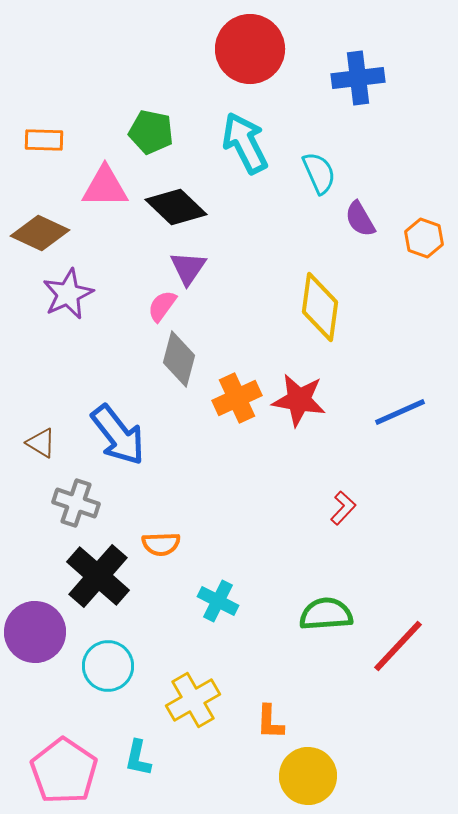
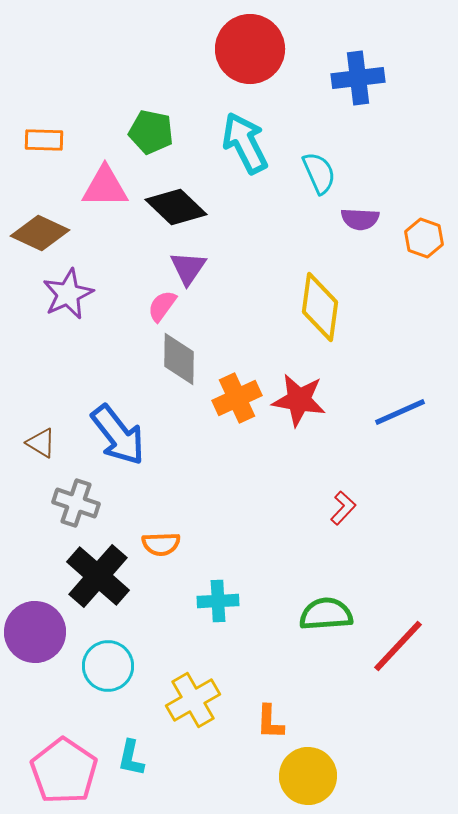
purple semicircle: rotated 57 degrees counterclockwise
gray diamond: rotated 14 degrees counterclockwise
cyan cross: rotated 30 degrees counterclockwise
cyan L-shape: moved 7 px left
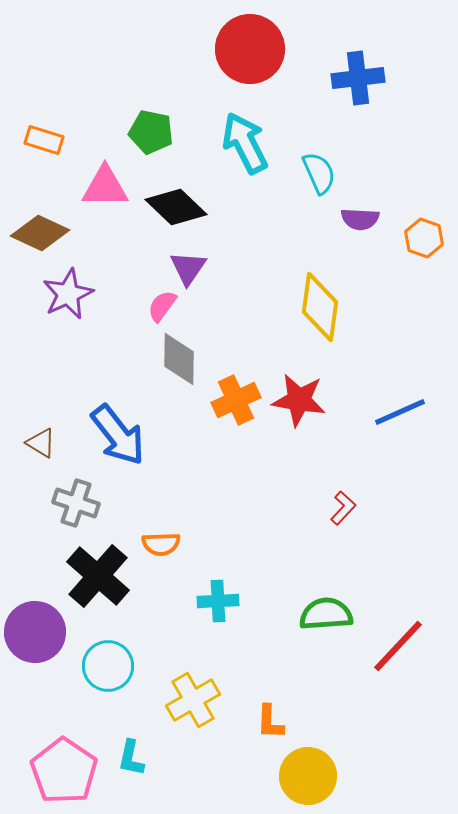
orange rectangle: rotated 15 degrees clockwise
orange cross: moved 1 px left, 2 px down
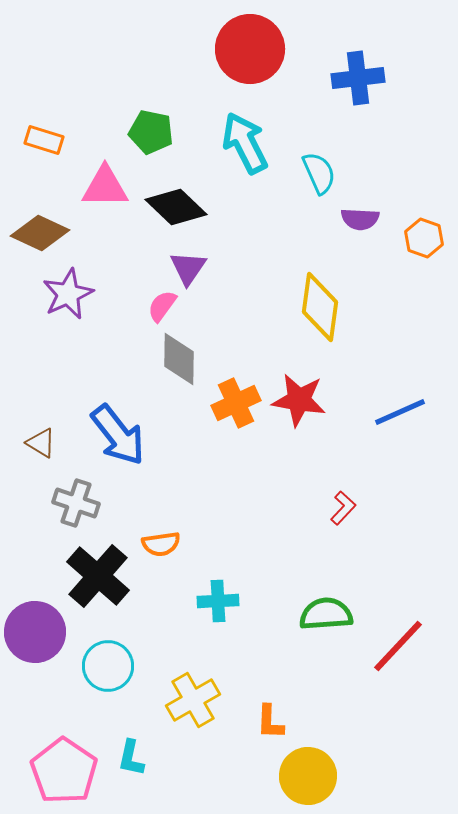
orange cross: moved 3 px down
orange semicircle: rotated 6 degrees counterclockwise
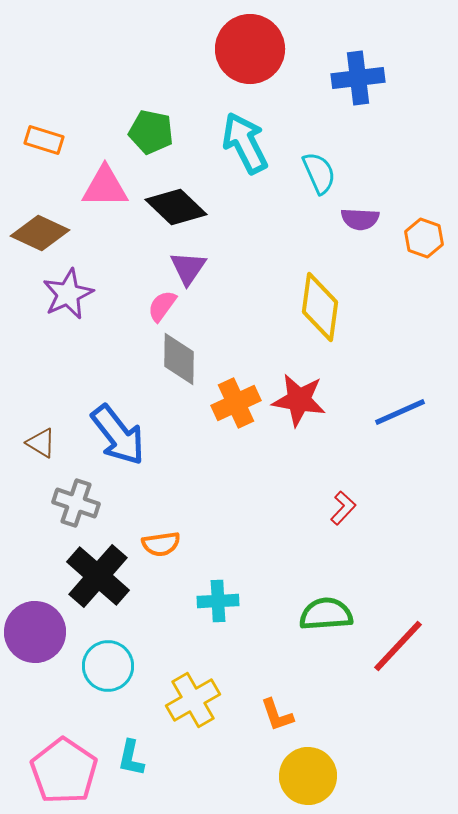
orange L-shape: moved 7 px right, 7 px up; rotated 21 degrees counterclockwise
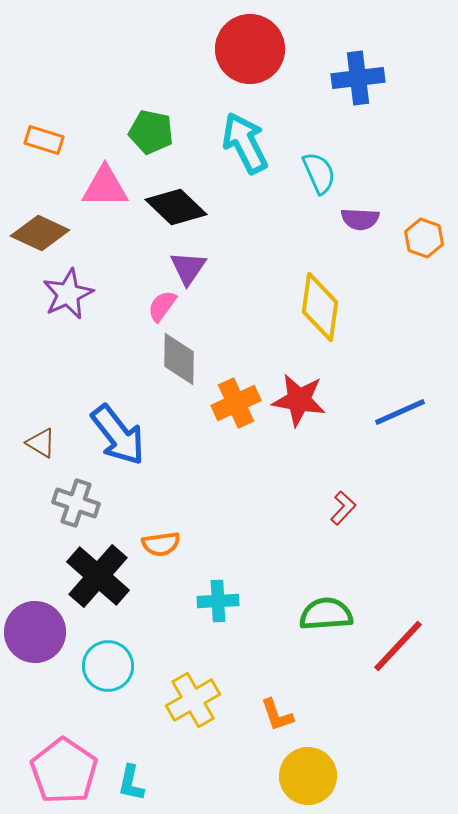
cyan L-shape: moved 25 px down
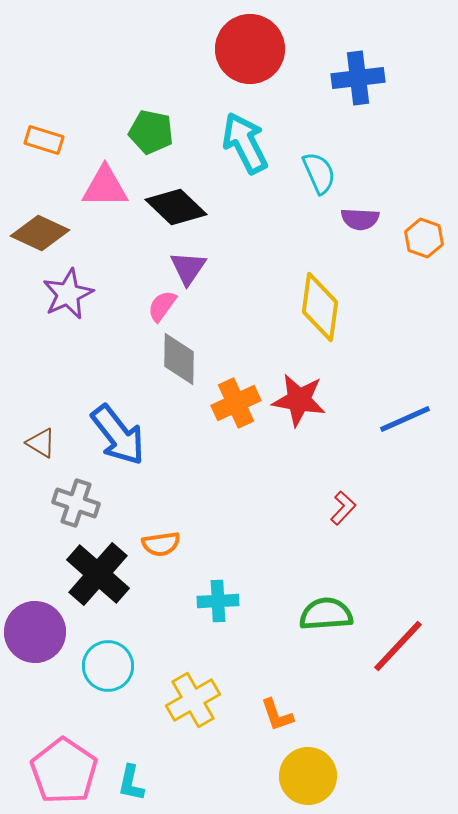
blue line: moved 5 px right, 7 px down
black cross: moved 2 px up
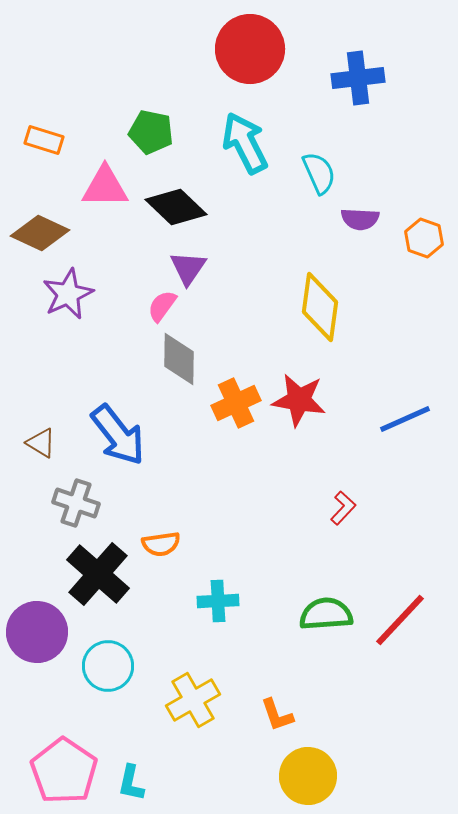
purple circle: moved 2 px right
red line: moved 2 px right, 26 px up
